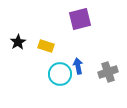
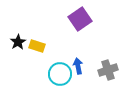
purple square: rotated 20 degrees counterclockwise
yellow rectangle: moved 9 px left
gray cross: moved 2 px up
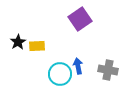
yellow rectangle: rotated 21 degrees counterclockwise
gray cross: rotated 30 degrees clockwise
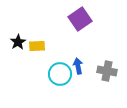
gray cross: moved 1 px left, 1 px down
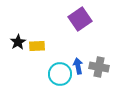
gray cross: moved 8 px left, 4 px up
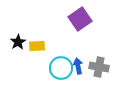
cyan circle: moved 1 px right, 6 px up
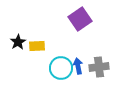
gray cross: rotated 18 degrees counterclockwise
